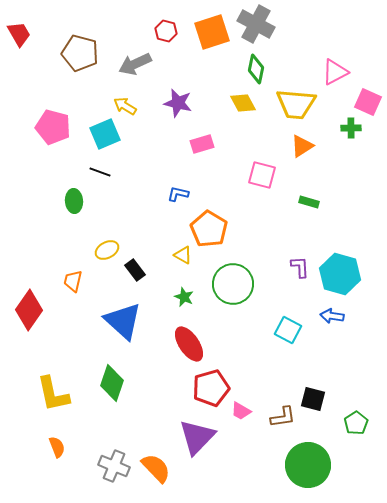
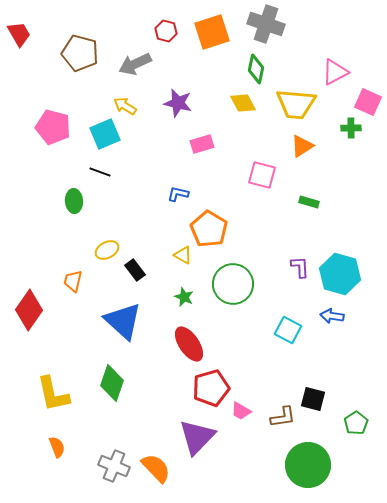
gray cross at (256, 24): moved 10 px right; rotated 9 degrees counterclockwise
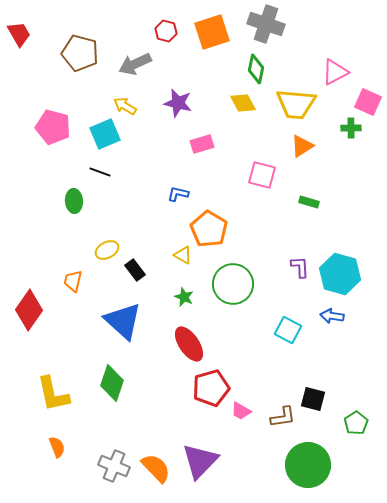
purple triangle at (197, 437): moved 3 px right, 24 px down
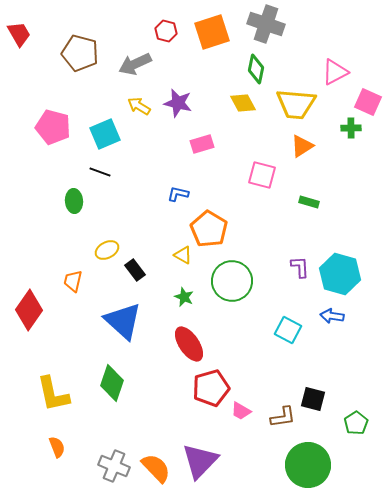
yellow arrow at (125, 106): moved 14 px right
green circle at (233, 284): moved 1 px left, 3 px up
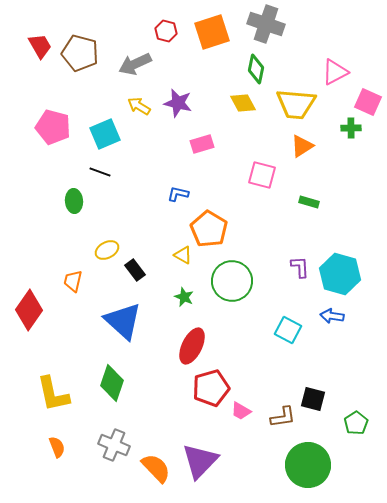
red trapezoid at (19, 34): moved 21 px right, 12 px down
red ellipse at (189, 344): moved 3 px right, 2 px down; rotated 60 degrees clockwise
gray cross at (114, 466): moved 21 px up
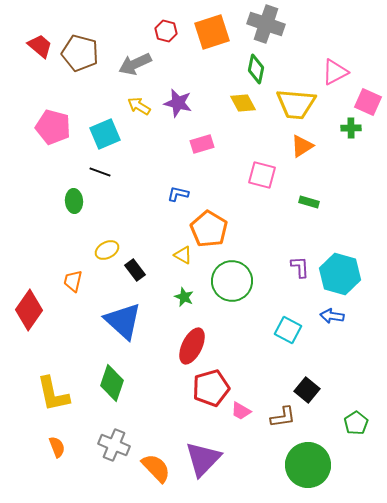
red trapezoid at (40, 46): rotated 20 degrees counterclockwise
black square at (313, 399): moved 6 px left, 9 px up; rotated 25 degrees clockwise
purple triangle at (200, 461): moved 3 px right, 2 px up
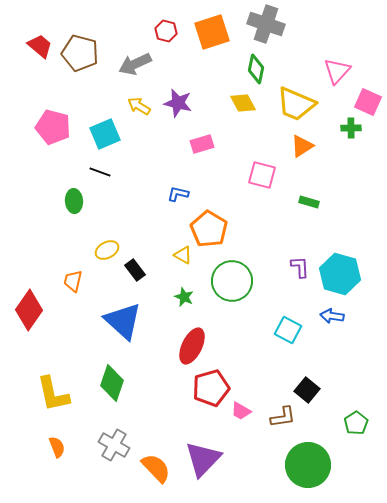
pink triangle at (335, 72): moved 2 px right, 1 px up; rotated 20 degrees counterclockwise
yellow trapezoid at (296, 104): rotated 18 degrees clockwise
gray cross at (114, 445): rotated 8 degrees clockwise
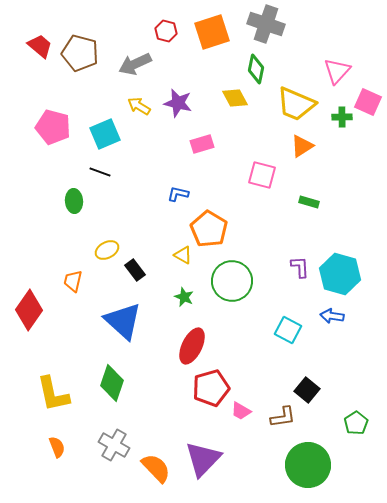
yellow diamond at (243, 103): moved 8 px left, 5 px up
green cross at (351, 128): moved 9 px left, 11 px up
